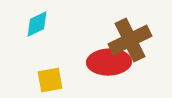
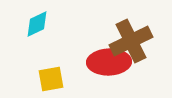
brown cross: moved 1 px right, 1 px down
yellow square: moved 1 px right, 1 px up
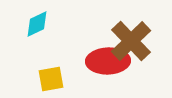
brown cross: rotated 18 degrees counterclockwise
red ellipse: moved 1 px left, 1 px up
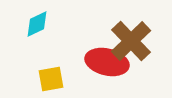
red ellipse: moved 1 px left, 1 px down; rotated 15 degrees clockwise
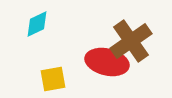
brown cross: rotated 9 degrees clockwise
yellow square: moved 2 px right
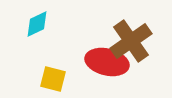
yellow square: rotated 24 degrees clockwise
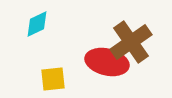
brown cross: moved 1 px down
yellow square: rotated 20 degrees counterclockwise
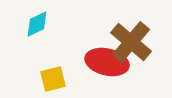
brown cross: rotated 15 degrees counterclockwise
yellow square: rotated 8 degrees counterclockwise
